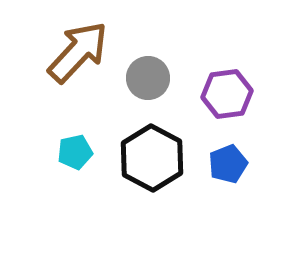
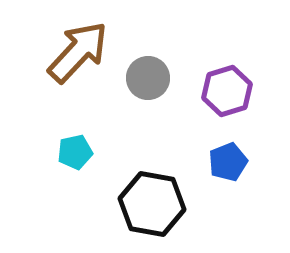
purple hexagon: moved 3 px up; rotated 9 degrees counterclockwise
black hexagon: moved 46 px down; rotated 18 degrees counterclockwise
blue pentagon: moved 2 px up
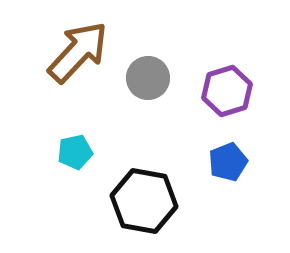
black hexagon: moved 8 px left, 3 px up
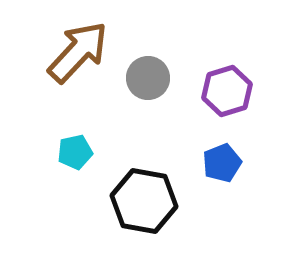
blue pentagon: moved 6 px left, 1 px down
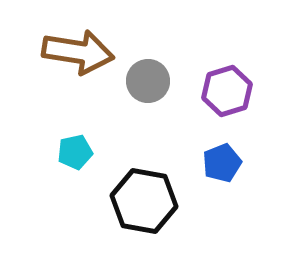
brown arrow: rotated 56 degrees clockwise
gray circle: moved 3 px down
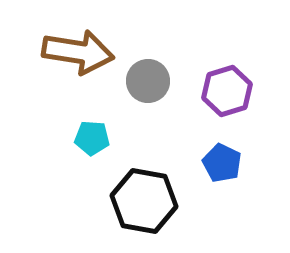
cyan pentagon: moved 17 px right, 14 px up; rotated 16 degrees clockwise
blue pentagon: rotated 24 degrees counterclockwise
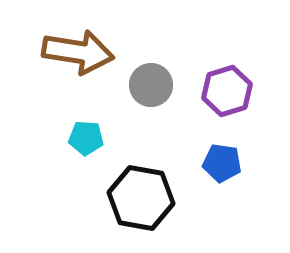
gray circle: moved 3 px right, 4 px down
cyan pentagon: moved 6 px left
blue pentagon: rotated 18 degrees counterclockwise
black hexagon: moved 3 px left, 3 px up
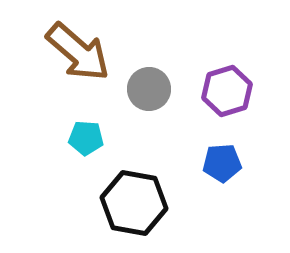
brown arrow: rotated 32 degrees clockwise
gray circle: moved 2 px left, 4 px down
blue pentagon: rotated 12 degrees counterclockwise
black hexagon: moved 7 px left, 5 px down
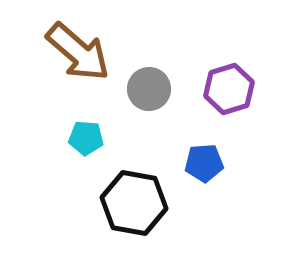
purple hexagon: moved 2 px right, 2 px up
blue pentagon: moved 18 px left
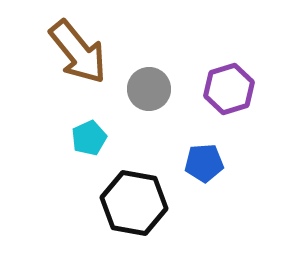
brown arrow: rotated 10 degrees clockwise
cyan pentagon: moved 3 px right; rotated 28 degrees counterclockwise
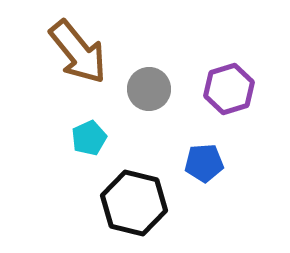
black hexagon: rotated 4 degrees clockwise
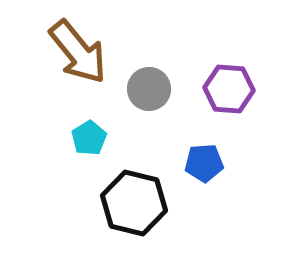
purple hexagon: rotated 21 degrees clockwise
cyan pentagon: rotated 8 degrees counterclockwise
